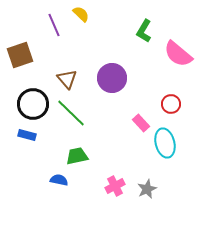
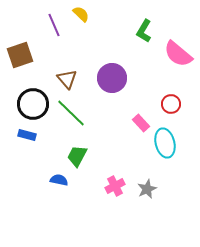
green trapezoid: rotated 50 degrees counterclockwise
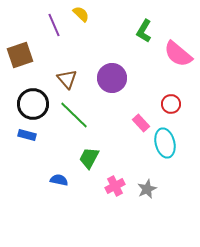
green line: moved 3 px right, 2 px down
green trapezoid: moved 12 px right, 2 px down
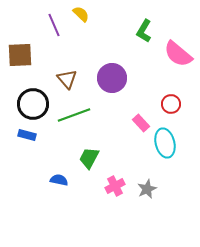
brown square: rotated 16 degrees clockwise
green line: rotated 64 degrees counterclockwise
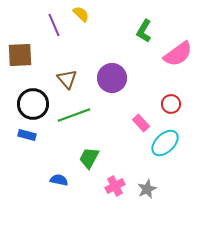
pink semicircle: rotated 76 degrees counterclockwise
cyan ellipse: rotated 60 degrees clockwise
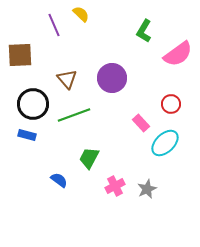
blue semicircle: rotated 24 degrees clockwise
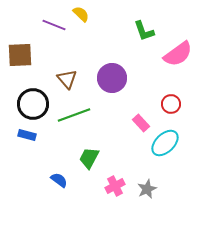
purple line: rotated 45 degrees counterclockwise
green L-shape: rotated 50 degrees counterclockwise
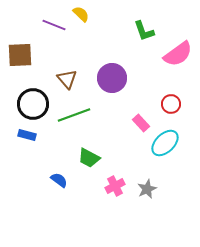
green trapezoid: rotated 90 degrees counterclockwise
